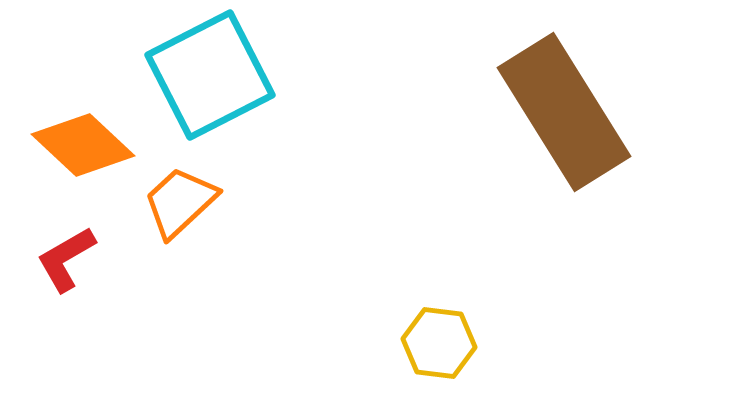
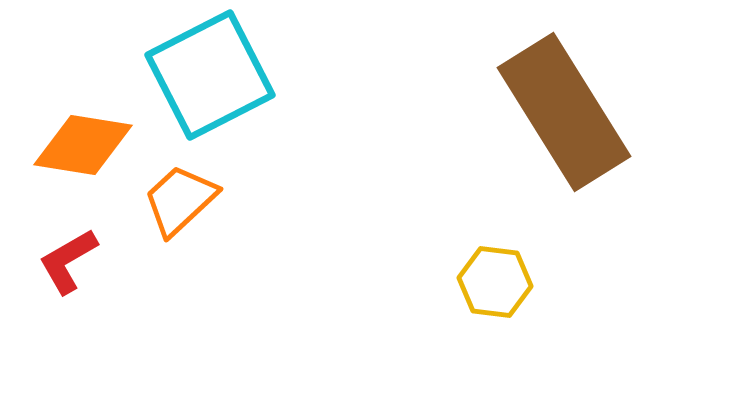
orange diamond: rotated 34 degrees counterclockwise
orange trapezoid: moved 2 px up
red L-shape: moved 2 px right, 2 px down
yellow hexagon: moved 56 px right, 61 px up
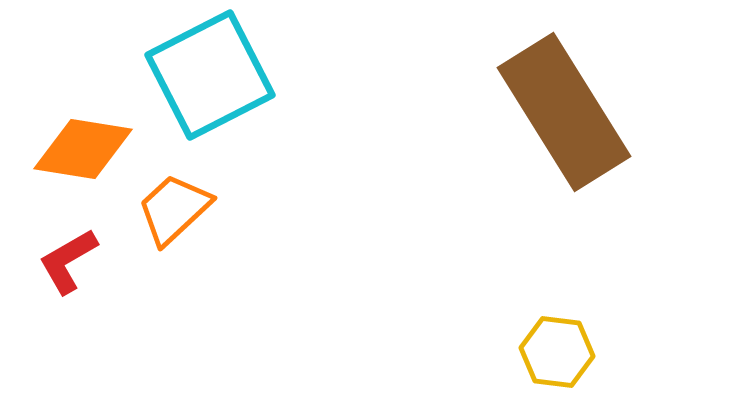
orange diamond: moved 4 px down
orange trapezoid: moved 6 px left, 9 px down
yellow hexagon: moved 62 px right, 70 px down
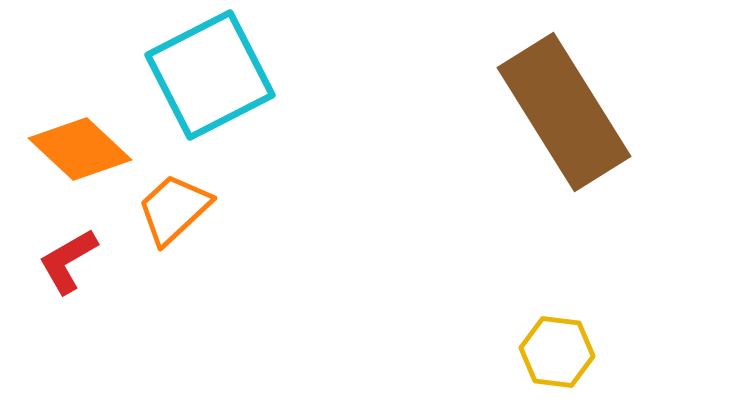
orange diamond: moved 3 px left; rotated 34 degrees clockwise
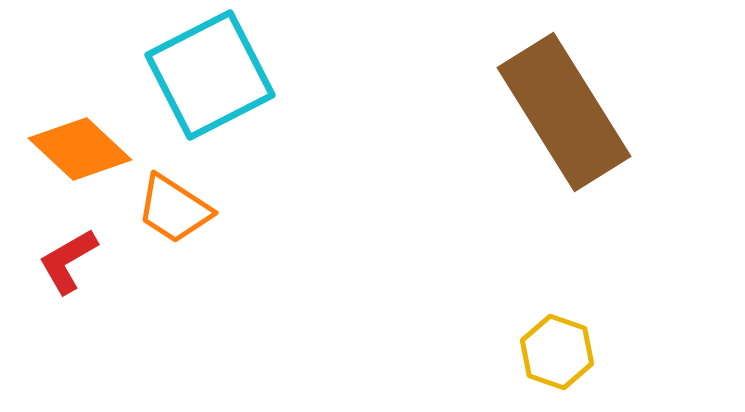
orange trapezoid: rotated 104 degrees counterclockwise
yellow hexagon: rotated 12 degrees clockwise
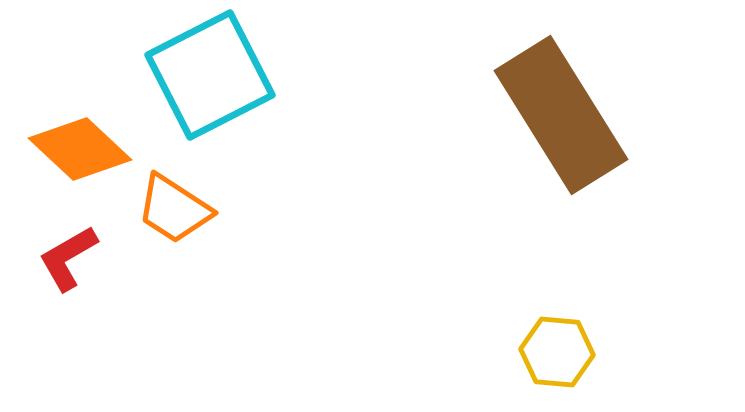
brown rectangle: moved 3 px left, 3 px down
red L-shape: moved 3 px up
yellow hexagon: rotated 14 degrees counterclockwise
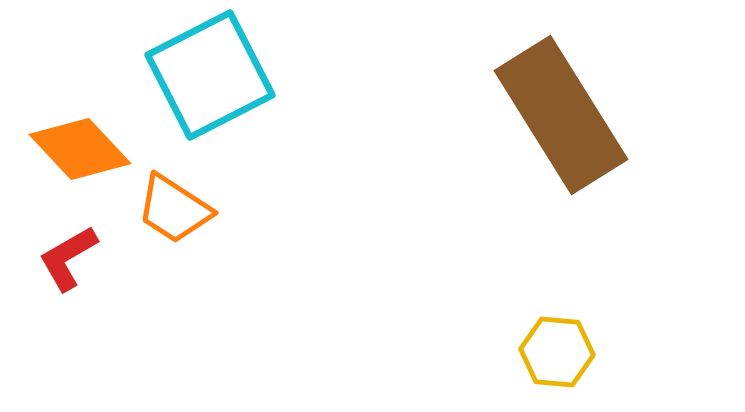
orange diamond: rotated 4 degrees clockwise
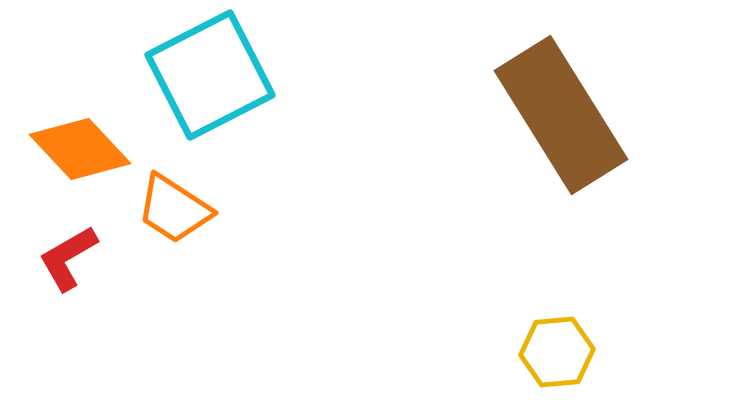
yellow hexagon: rotated 10 degrees counterclockwise
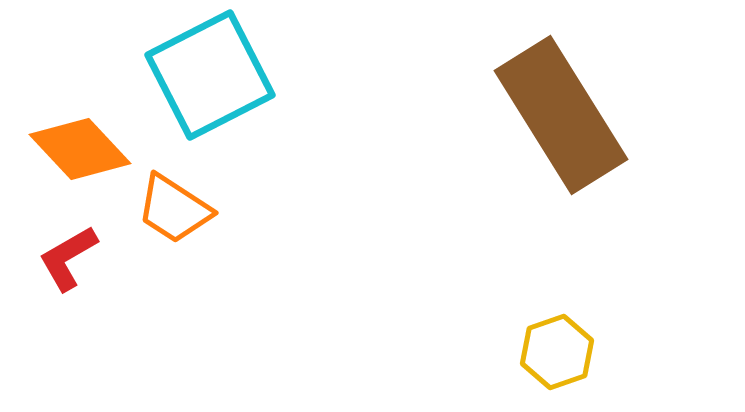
yellow hexagon: rotated 14 degrees counterclockwise
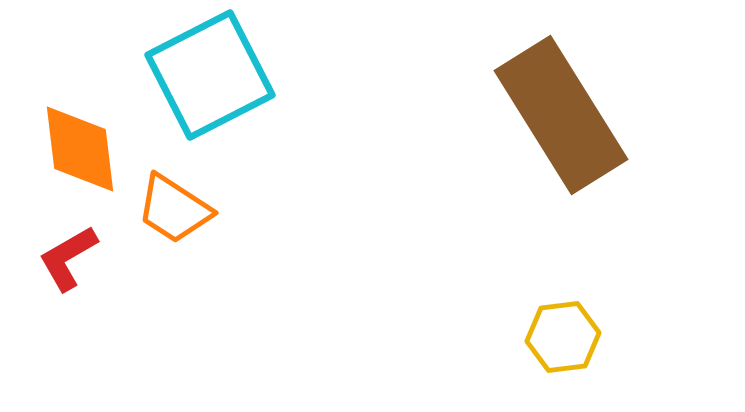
orange diamond: rotated 36 degrees clockwise
yellow hexagon: moved 6 px right, 15 px up; rotated 12 degrees clockwise
